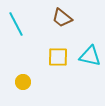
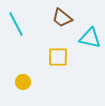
cyan triangle: moved 18 px up
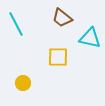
yellow circle: moved 1 px down
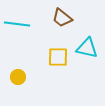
cyan line: moved 1 px right; rotated 55 degrees counterclockwise
cyan triangle: moved 3 px left, 10 px down
yellow circle: moved 5 px left, 6 px up
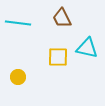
brown trapezoid: rotated 25 degrees clockwise
cyan line: moved 1 px right, 1 px up
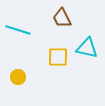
cyan line: moved 7 px down; rotated 10 degrees clockwise
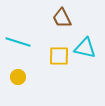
cyan line: moved 12 px down
cyan triangle: moved 2 px left
yellow square: moved 1 px right, 1 px up
